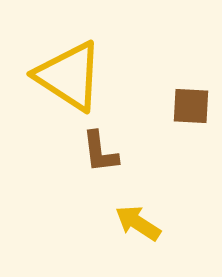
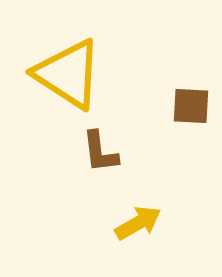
yellow triangle: moved 1 px left, 2 px up
yellow arrow: rotated 117 degrees clockwise
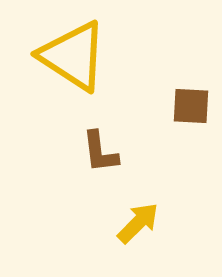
yellow triangle: moved 5 px right, 18 px up
yellow arrow: rotated 15 degrees counterclockwise
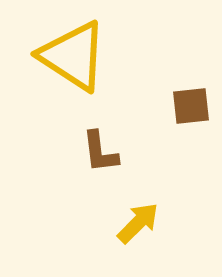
brown square: rotated 9 degrees counterclockwise
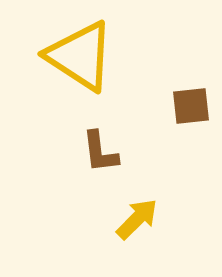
yellow triangle: moved 7 px right
yellow arrow: moved 1 px left, 4 px up
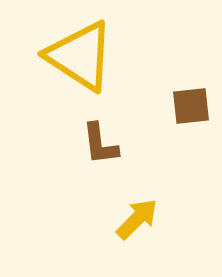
brown L-shape: moved 8 px up
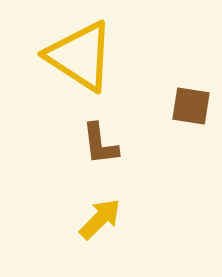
brown square: rotated 15 degrees clockwise
yellow arrow: moved 37 px left
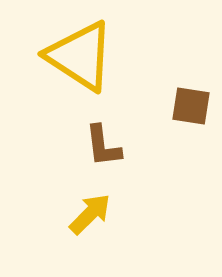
brown L-shape: moved 3 px right, 2 px down
yellow arrow: moved 10 px left, 5 px up
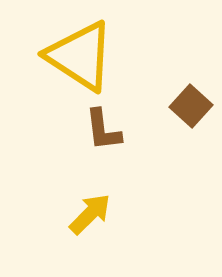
brown square: rotated 33 degrees clockwise
brown L-shape: moved 16 px up
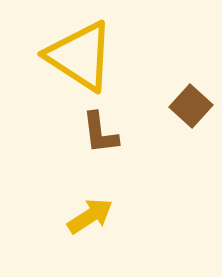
brown L-shape: moved 3 px left, 3 px down
yellow arrow: moved 2 px down; rotated 12 degrees clockwise
